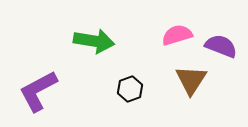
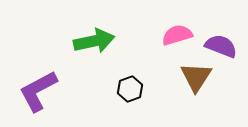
green arrow: rotated 21 degrees counterclockwise
brown triangle: moved 5 px right, 3 px up
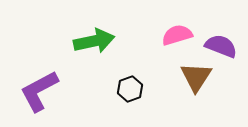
purple L-shape: moved 1 px right
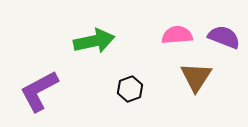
pink semicircle: rotated 12 degrees clockwise
purple semicircle: moved 3 px right, 9 px up
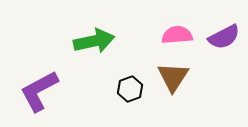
purple semicircle: rotated 132 degrees clockwise
brown triangle: moved 23 px left
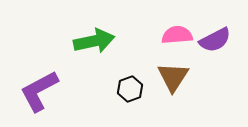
purple semicircle: moved 9 px left, 3 px down
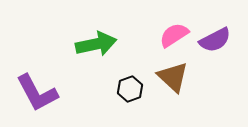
pink semicircle: moved 3 px left; rotated 28 degrees counterclockwise
green arrow: moved 2 px right, 3 px down
brown triangle: rotated 20 degrees counterclockwise
purple L-shape: moved 2 px left, 2 px down; rotated 90 degrees counterclockwise
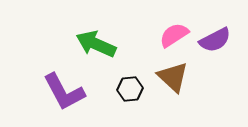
green arrow: rotated 144 degrees counterclockwise
black hexagon: rotated 15 degrees clockwise
purple L-shape: moved 27 px right, 1 px up
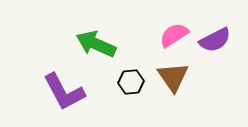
brown triangle: rotated 12 degrees clockwise
black hexagon: moved 1 px right, 7 px up
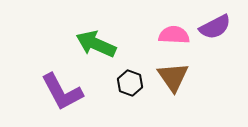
pink semicircle: rotated 36 degrees clockwise
purple semicircle: moved 13 px up
black hexagon: moved 1 px left, 1 px down; rotated 25 degrees clockwise
purple L-shape: moved 2 px left
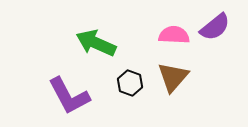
purple semicircle: rotated 12 degrees counterclockwise
green arrow: moved 1 px up
brown triangle: rotated 16 degrees clockwise
purple L-shape: moved 7 px right, 4 px down
